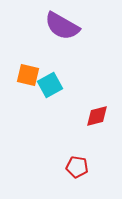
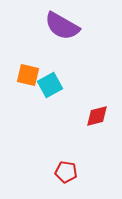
red pentagon: moved 11 px left, 5 px down
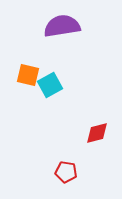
purple semicircle: rotated 141 degrees clockwise
red diamond: moved 17 px down
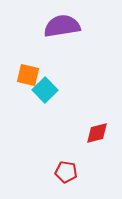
cyan square: moved 5 px left, 5 px down; rotated 15 degrees counterclockwise
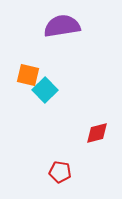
red pentagon: moved 6 px left
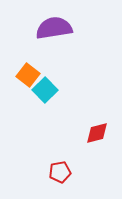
purple semicircle: moved 8 px left, 2 px down
orange square: rotated 25 degrees clockwise
red pentagon: rotated 20 degrees counterclockwise
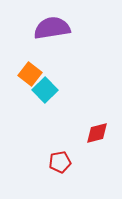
purple semicircle: moved 2 px left
orange square: moved 2 px right, 1 px up
red pentagon: moved 10 px up
